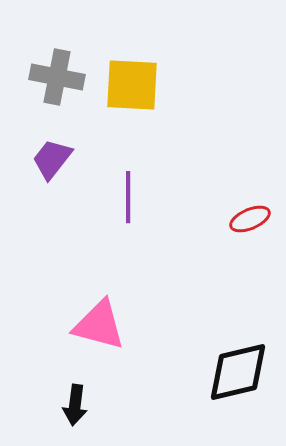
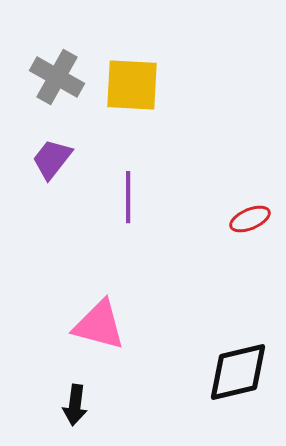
gray cross: rotated 18 degrees clockwise
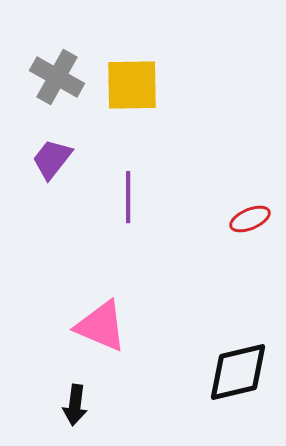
yellow square: rotated 4 degrees counterclockwise
pink triangle: moved 2 px right, 1 px down; rotated 8 degrees clockwise
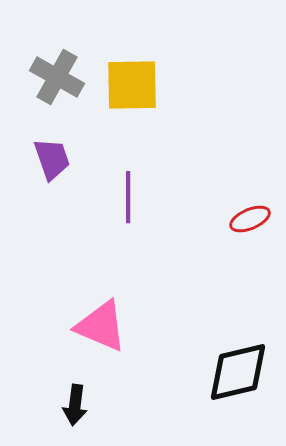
purple trapezoid: rotated 123 degrees clockwise
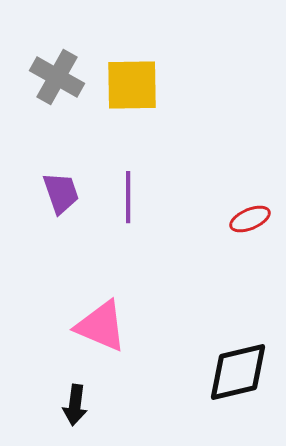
purple trapezoid: moved 9 px right, 34 px down
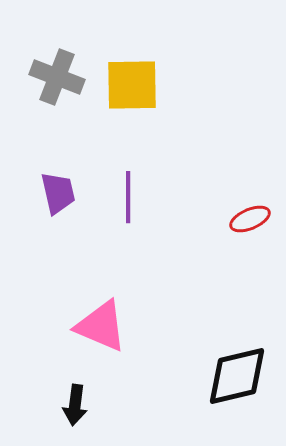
gray cross: rotated 8 degrees counterclockwise
purple trapezoid: moved 3 px left; rotated 6 degrees clockwise
black diamond: moved 1 px left, 4 px down
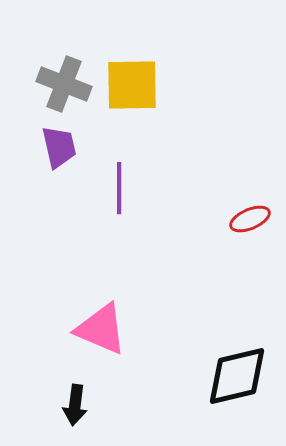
gray cross: moved 7 px right, 7 px down
purple trapezoid: moved 1 px right, 46 px up
purple line: moved 9 px left, 9 px up
pink triangle: moved 3 px down
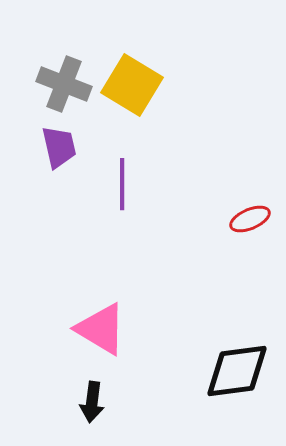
yellow square: rotated 32 degrees clockwise
purple line: moved 3 px right, 4 px up
pink triangle: rotated 8 degrees clockwise
black diamond: moved 5 px up; rotated 6 degrees clockwise
black arrow: moved 17 px right, 3 px up
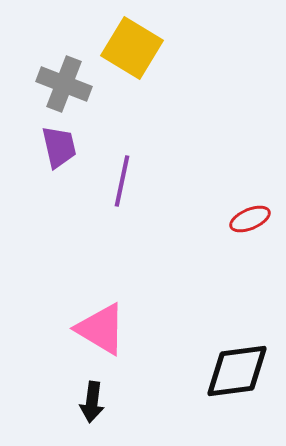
yellow square: moved 37 px up
purple line: moved 3 px up; rotated 12 degrees clockwise
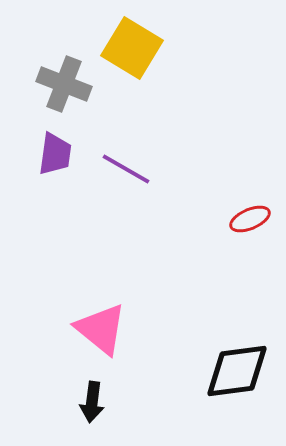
purple trapezoid: moved 4 px left, 7 px down; rotated 21 degrees clockwise
purple line: moved 4 px right, 12 px up; rotated 72 degrees counterclockwise
pink triangle: rotated 8 degrees clockwise
